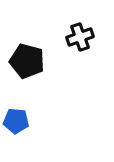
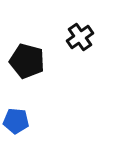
black cross: rotated 16 degrees counterclockwise
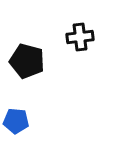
black cross: rotated 28 degrees clockwise
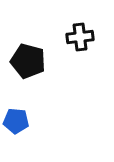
black pentagon: moved 1 px right
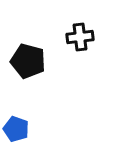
blue pentagon: moved 8 px down; rotated 15 degrees clockwise
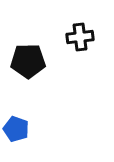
black pentagon: rotated 16 degrees counterclockwise
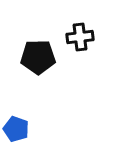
black pentagon: moved 10 px right, 4 px up
